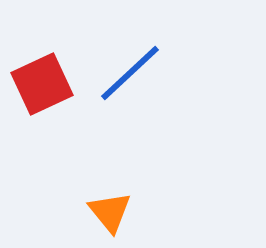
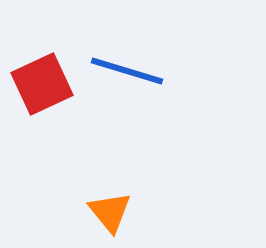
blue line: moved 3 px left, 2 px up; rotated 60 degrees clockwise
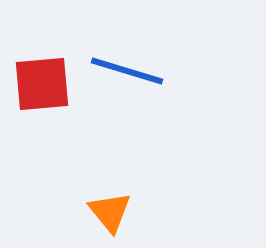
red square: rotated 20 degrees clockwise
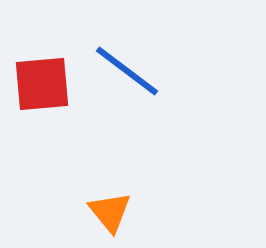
blue line: rotated 20 degrees clockwise
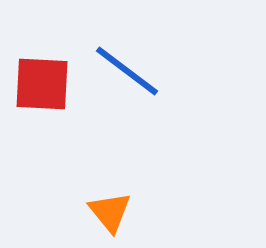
red square: rotated 8 degrees clockwise
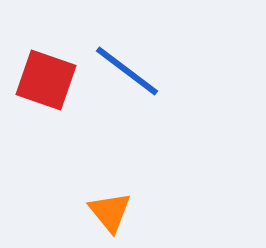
red square: moved 4 px right, 4 px up; rotated 16 degrees clockwise
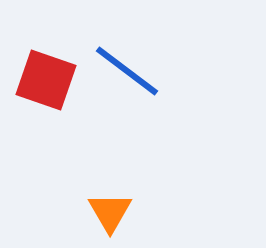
orange triangle: rotated 9 degrees clockwise
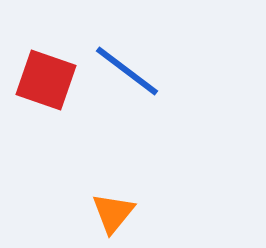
orange triangle: moved 3 px right, 1 px down; rotated 9 degrees clockwise
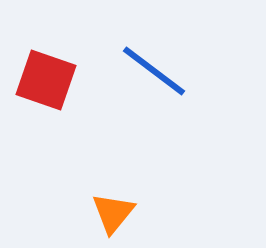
blue line: moved 27 px right
